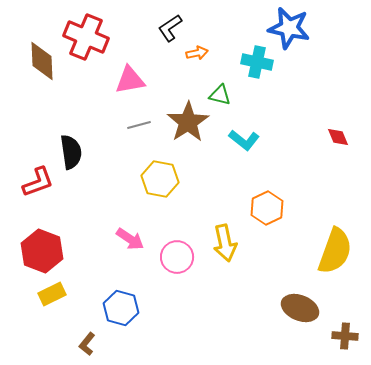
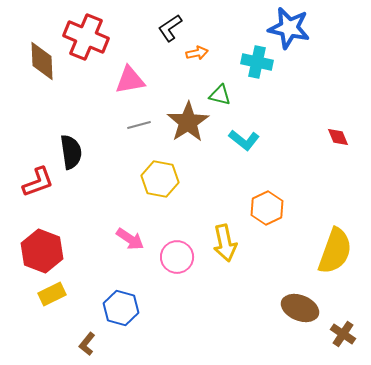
brown cross: moved 2 px left, 2 px up; rotated 30 degrees clockwise
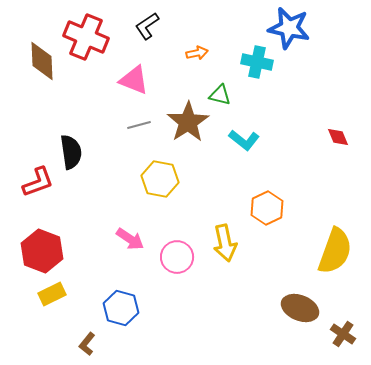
black L-shape: moved 23 px left, 2 px up
pink triangle: moved 4 px right; rotated 32 degrees clockwise
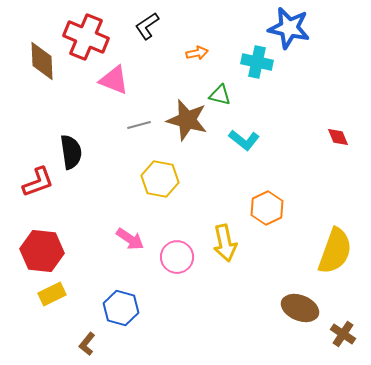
pink triangle: moved 20 px left
brown star: moved 1 px left, 2 px up; rotated 24 degrees counterclockwise
red hexagon: rotated 15 degrees counterclockwise
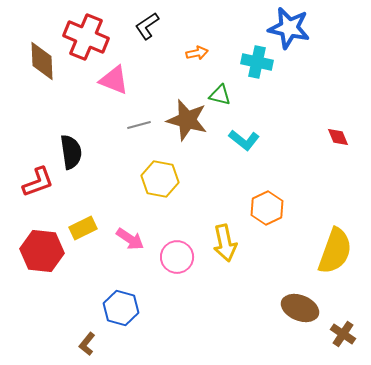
yellow rectangle: moved 31 px right, 66 px up
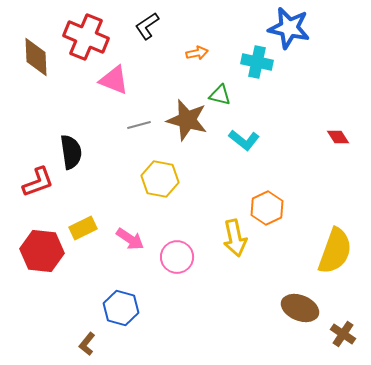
brown diamond: moved 6 px left, 4 px up
red diamond: rotated 10 degrees counterclockwise
yellow arrow: moved 10 px right, 5 px up
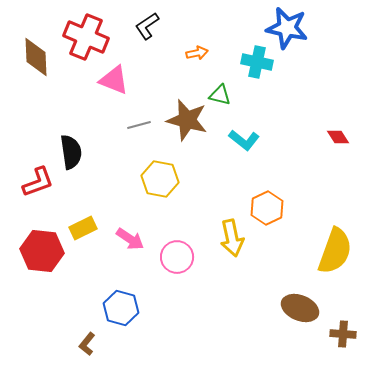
blue star: moved 2 px left
yellow arrow: moved 3 px left
brown cross: rotated 30 degrees counterclockwise
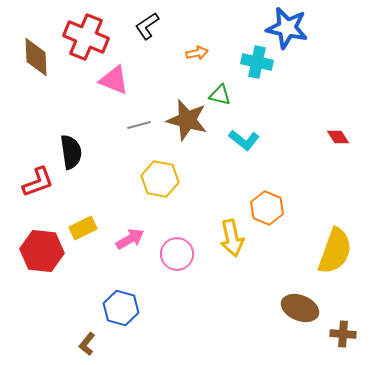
orange hexagon: rotated 12 degrees counterclockwise
pink arrow: rotated 64 degrees counterclockwise
pink circle: moved 3 px up
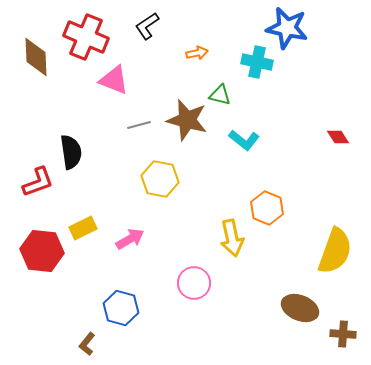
pink circle: moved 17 px right, 29 px down
